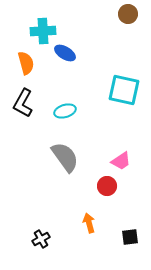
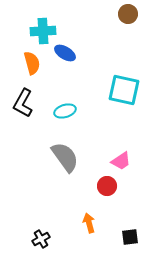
orange semicircle: moved 6 px right
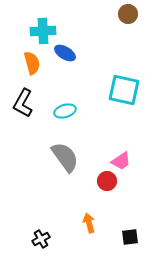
red circle: moved 5 px up
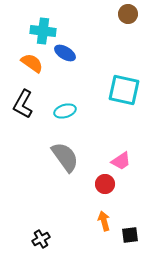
cyan cross: rotated 10 degrees clockwise
orange semicircle: rotated 40 degrees counterclockwise
black L-shape: moved 1 px down
red circle: moved 2 px left, 3 px down
orange arrow: moved 15 px right, 2 px up
black square: moved 2 px up
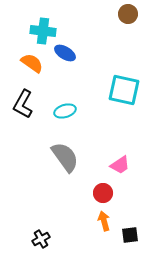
pink trapezoid: moved 1 px left, 4 px down
red circle: moved 2 px left, 9 px down
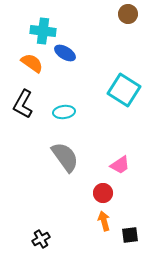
cyan square: rotated 20 degrees clockwise
cyan ellipse: moved 1 px left, 1 px down; rotated 10 degrees clockwise
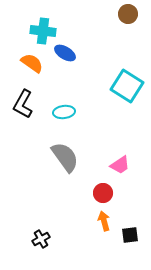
cyan square: moved 3 px right, 4 px up
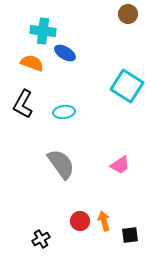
orange semicircle: rotated 15 degrees counterclockwise
gray semicircle: moved 4 px left, 7 px down
red circle: moved 23 px left, 28 px down
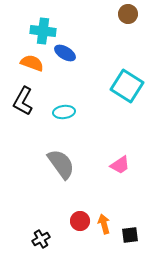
black L-shape: moved 3 px up
orange arrow: moved 3 px down
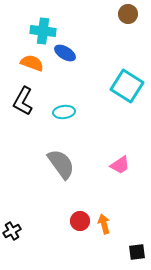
black square: moved 7 px right, 17 px down
black cross: moved 29 px left, 8 px up
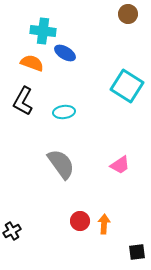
orange arrow: rotated 18 degrees clockwise
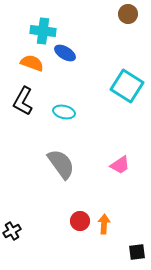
cyan ellipse: rotated 20 degrees clockwise
